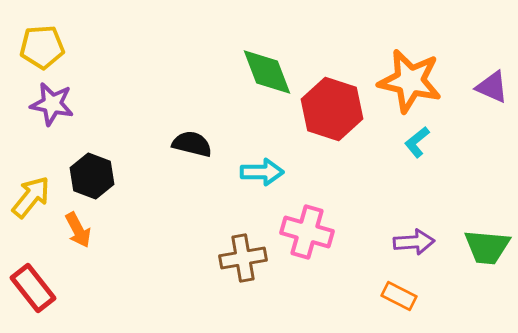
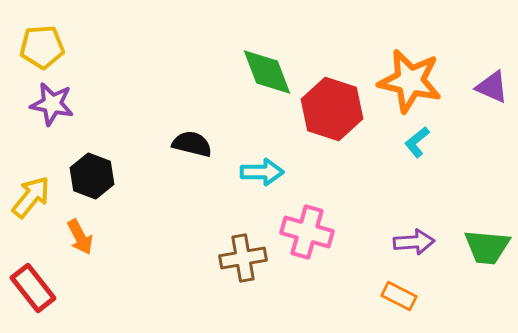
orange arrow: moved 2 px right, 7 px down
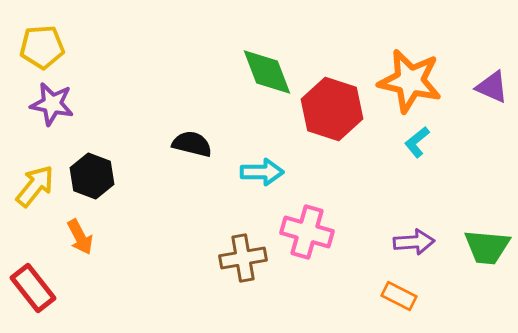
yellow arrow: moved 4 px right, 11 px up
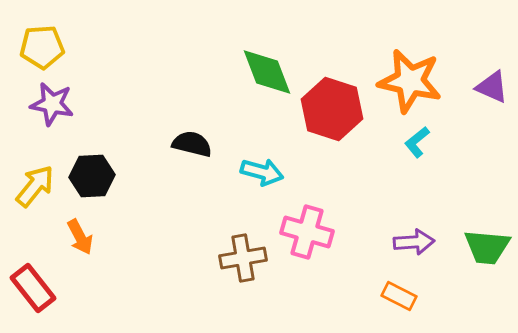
cyan arrow: rotated 15 degrees clockwise
black hexagon: rotated 24 degrees counterclockwise
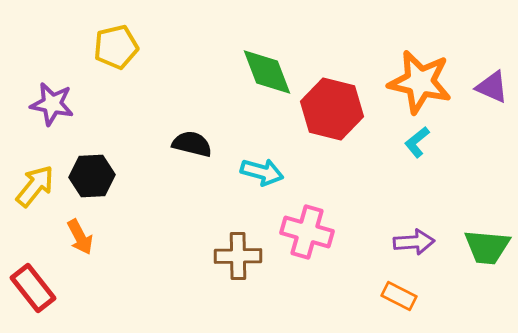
yellow pentagon: moved 74 px right; rotated 9 degrees counterclockwise
orange star: moved 10 px right, 1 px down
red hexagon: rotated 4 degrees counterclockwise
brown cross: moved 5 px left, 2 px up; rotated 9 degrees clockwise
